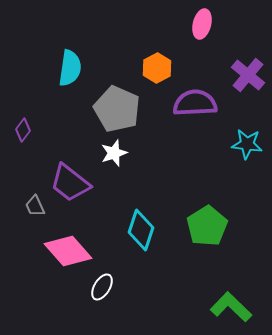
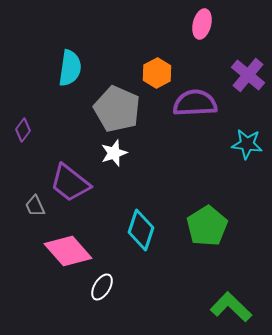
orange hexagon: moved 5 px down
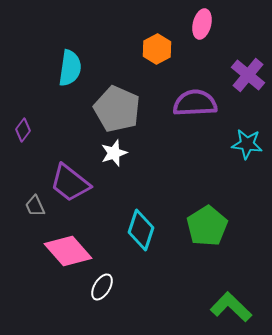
orange hexagon: moved 24 px up
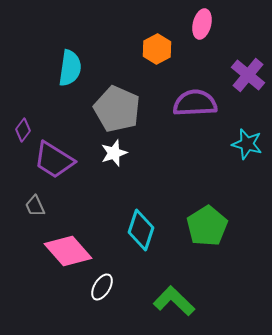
cyan star: rotated 8 degrees clockwise
purple trapezoid: moved 16 px left, 23 px up; rotated 6 degrees counterclockwise
green L-shape: moved 57 px left, 6 px up
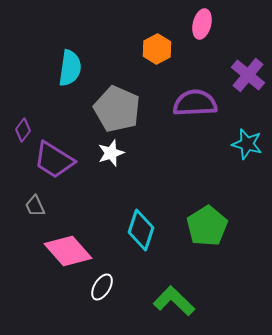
white star: moved 3 px left
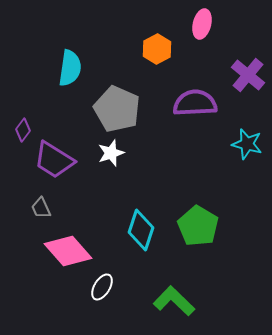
gray trapezoid: moved 6 px right, 2 px down
green pentagon: moved 9 px left; rotated 9 degrees counterclockwise
